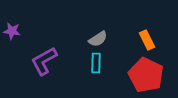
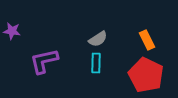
purple L-shape: rotated 16 degrees clockwise
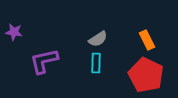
purple star: moved 2 px right, 1 px down
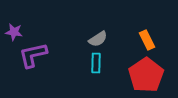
purple L-shape: moved 11 px left, 6 px up
red pentagon: rotated 12 degrees clockwise
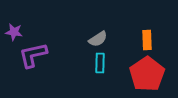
orange rectangle: rotated 24 degrees clockwise
cyan rectangle: moved 4 px right
red pentagon: moved 1 px right, 1 px up
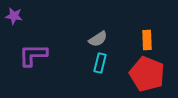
purple star: moved 16 px up
purple L-shape: rotated 12 degrees clockwise
cyan rectangle: rotated 12 degrees clockwise
red pentagon: rotated 16 degrees counterclockwise
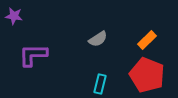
orange rectangle: rotated 48 degrees clockwise
cyan rectangle: moved 21 px down
red pentagon: moved 1 px down
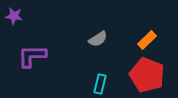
purple L-shape: moved 1 px left, 1 px down
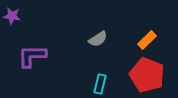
purple star: moved 2 px left
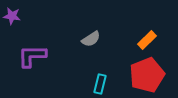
gray semicircle: moved 7 px left
red pentagon: rotated 28 degrees clockwise
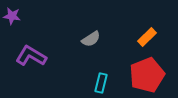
orange rectangle: moved 3 px up
purple L-shape: moved 1 px left; rotated 32 degrees clockwise
cyan rectangle: moved 1 px right, 1 px up
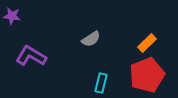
orange rectangle: moved 6 px down
